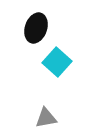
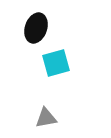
cyan square: moved 1 px left, 1 px down; rotated 32 degrees clockwise
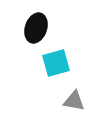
gray triangle: moved 28 px right, 17 px up; rotated 20 degrees clockwise
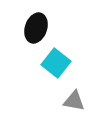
cyan square: rotated 36 degrees counterclockwise
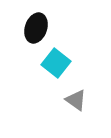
gray triangle: moved 2 px right, 1 px up; rotated 25 degrees clockwise
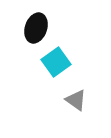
cyan square: moved 1 px up; rotated 16 degrees clockwise
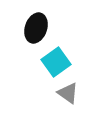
gray triangle: moved 8 px left, 7 px up
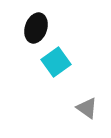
gray triangle: moved 19 px right, 15 px down
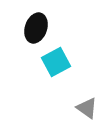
cyan square: rotated 8 degrees clockwise
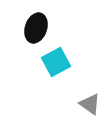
gray triangle: moved 3 px right, 4 px up
